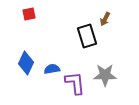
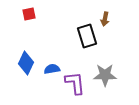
brown arrow: rotated 16 degrees counterclockwise
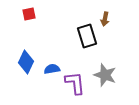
blue diamond: moved 1 px up
gray star: rotated 20 degrees clockwise
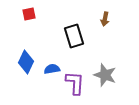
black rectangle: moved 13 px left
purple L-shape: rotated 10 degrees clockwise
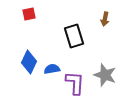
blue diamond: moved 3 px right
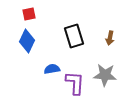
brown arrow: moved 5 px right, 19 px down
blue diamond: moved 2 px left, 21 px up
gray star: rotated 15 degrees counterclockwise
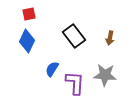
black rectangle: rotated 20 degrees counterclockwise
blue semicircle: rotated 49 degrees counterclockwise
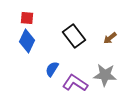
red square: moved 2 px left, 4 px down; rotated 16 degrees clockwise
brown arrow: rotated 40 degrees clockwise
purple L-shape: rotated 60 degrees counterclockwise
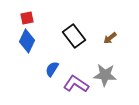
red square: rotated 16 degrees counterclockwise
purple L-shape: moved 1 px right, 1 px down
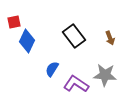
red square: moved 13 px left, 4 px down
brown arrow: rotated 72 degrees counterclockwise
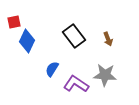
brown arrow: moved 2 px left, 1 px down
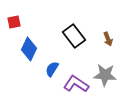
blue diamond: moved 2 px right, 8 px down
